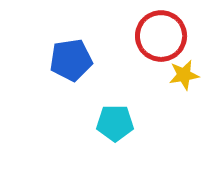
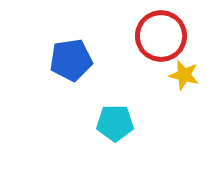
yellow star: rotated 24 degrees clockwise
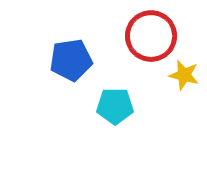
red circle: moved 10 px left
cyan pentagon: moved 17 px up
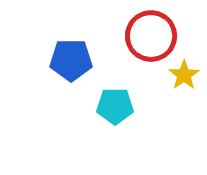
blue pentagon: rotated 9 degrees clockwise
yellow star: rotated 24 degrees clockwise
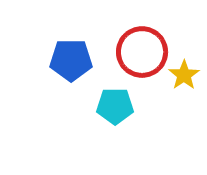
red circle: moved 9 px left, 16 px down
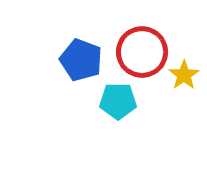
blue pentagon: moved 10 px right; rotated 21 degrees clockwise
cyan pentagon: moved 3 px right, 5 px up
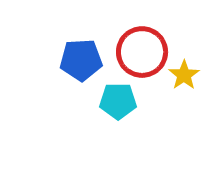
blue pentagon: rotated 24 degrees counterclockwise
